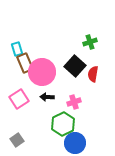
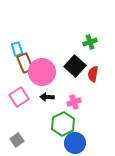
pink square: moved 2 px up
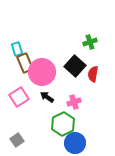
black arrow: rotated 32 degrees clockwise
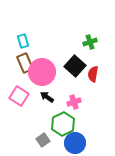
cyan rectangle: moved 6 px right, 8 px up
pink square: moved 1 px up; rotated 24 degrees counterclockwise
gray square: moved 26 px right
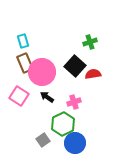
red semicircle: rotated 70 degrees clockwise
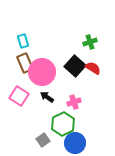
red semicircle: moved 6 px up; rotated 42 degrees clockwise
